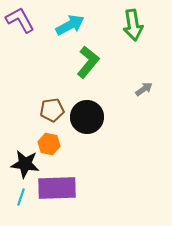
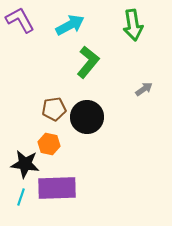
brown pentagon: moved 2 px right, 1 px up
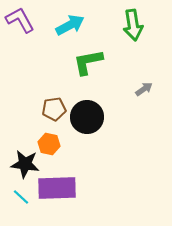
green L-shape: rotated 140 degrees counterclockwise
cyan line: rotated 66 degrees counterclockwise
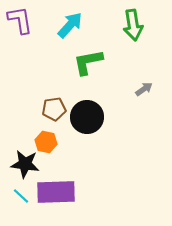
purple L-shape: rotated 20 degrees clockwise
cyan arrow: rotated 20 degrees counterclockwise
orange hexagon: moved 3 px left, 2 px up
purple rectangle: moved 1 px left, 4 px down
cyan line: moved 1 px up
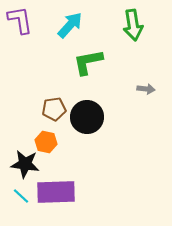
gray arrow: moved 2 px right; rotated 42 degrees clockwise
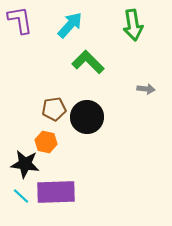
green L-shape: rotated 56 degrees clockwise
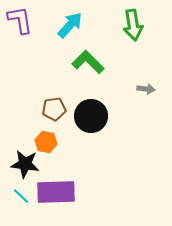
black circle: moved 4 px right, 1 px up
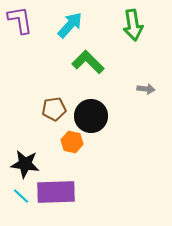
orange hexagon: moved 26 px right
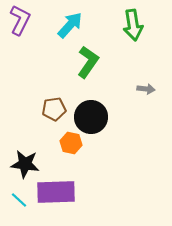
purple L-shape: rotated 36 degrees clockwise
green L-shape: rotated 80 degrees clockwise
black circle: moved 1 px down
orange hexagon: moved 1 px left, 1 px down
cyan line: moved 2 px left, 4 px down
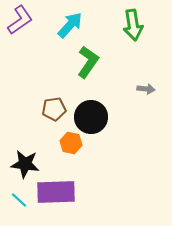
purple L-shape: rotated 28 degrees clockwise
